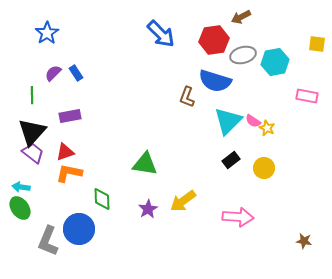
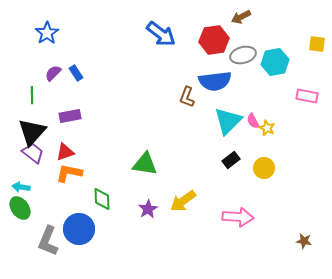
blue arrow: rotated 8 degrees counterclockwise
blue semicircle: rotated 24 degrees counterclockwise
pink semicircle: rotated 28 degrees clockwise
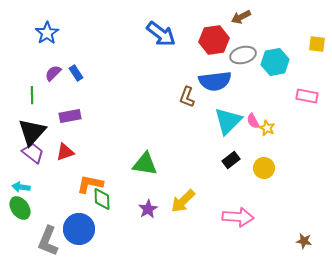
orange L-shape: moved 21 px right, 11 px down
yellow arrow: rotated 8 degrees counterclockwise
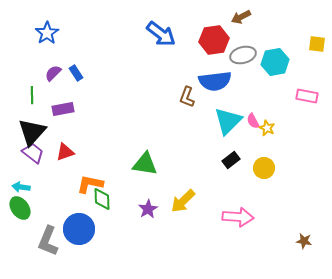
purple rectangle: moved 7 px left, 7 px up
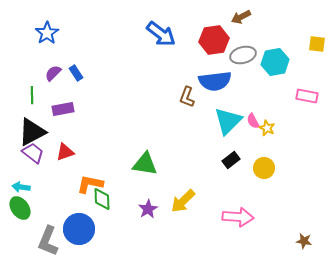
black triangle: rotated 20 degrees clockwise
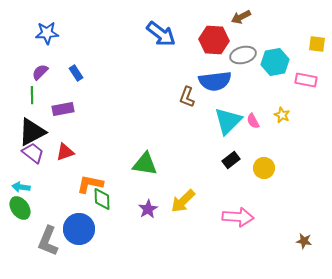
blue star: rotated 30 degrees clockwise
red hexagon: rotated 12 degrees clockwise
purple semicircle: moved 13 px left, 1 px up
pink rectangle: moved 1 px left, 16 px up
yellow star: moved 15 px right, 13 px up
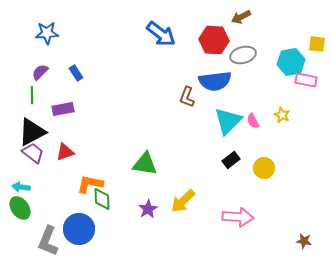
cyan hexagon: moved 16 px right
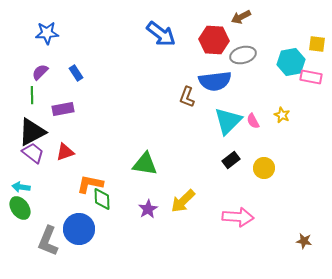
pink rectangle: moved 5 px right, 3 px up
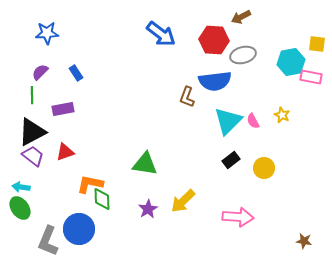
purple trapezoid: moved 3 px down
